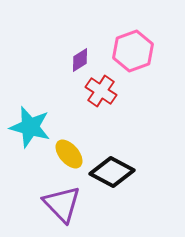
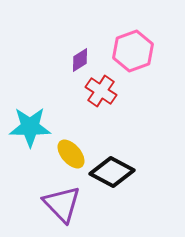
cyan star: rotated 15 degrees counterclockwise
yellow ellipse: moved 2 px right
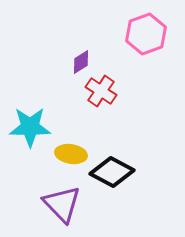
pink hexagon: moved 13 px right, 17 px up
purple diamond: moved 1 px right, 2 px down
yellow ellipse: rotated 40 degrees counterclockwise
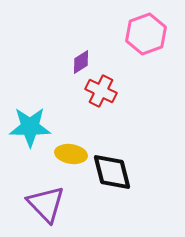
red cross: rotated 8 degrees counterclockwise
black diamond: rotated 48 degrees clockwise
purple triangle: moved 16 px left
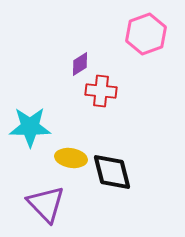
purple diamond: moved 1 px left, 2 px down
red cross: rotated 20 degrees counterclockwise
yellow ellipse: moved 4 px down
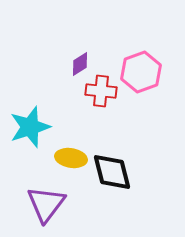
pink hexagon: moved 5 px left, 38 px down
cyan star: rotated 18 degrees counterclockwise
purple triangle: rotated 21 degrees clockwise
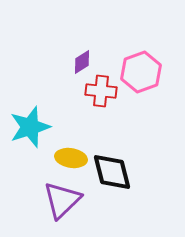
purple diamond: moved 2 px right, 2 px up
purple triangle: moved 16 px right, 4 px up; rotated 9 degrees clockwise
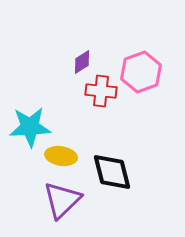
cyan star: rotated 15 degrees clockwise
yellow ellipse: moved 10 px left, 2 px up
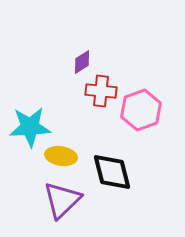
pink hexagon: moved 38 px down
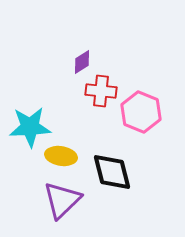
pink hexagon: moved 2 px down; rotated 18 degrees counterclockwise
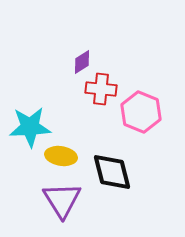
red cross: moved 2 px up
purple triangle: rotated 18 degrees counterclockwise
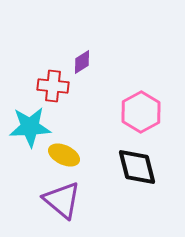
red cross: moved 48 px left, 3 px up
pink hexagon: rotated 9 degrees clockwise
yellow ellipse: moved 3 px right, 1 px up; rotated 16 degrees clockwise
black diamond: moved 25 px right, 5 px up
purple triangle: rotated 18 degrees counterclockwise
